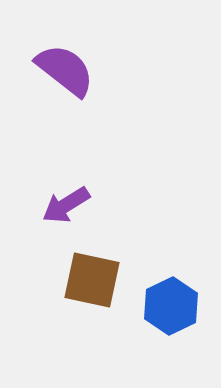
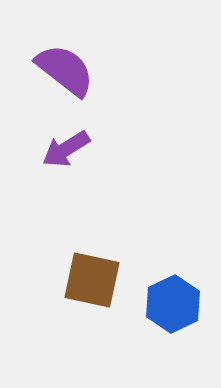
purple arrow: moved 56 px up
blue hexagon: moved 2 px right, 2 px up
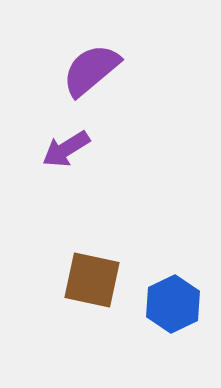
purple semicircle: moved 26 px right; rotated 78 degrees counterclockwise
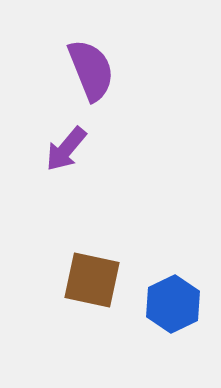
purple semicircle: rotated 108 degrees clockwise
purple arrow: rotated 18 degrees counterclockwise
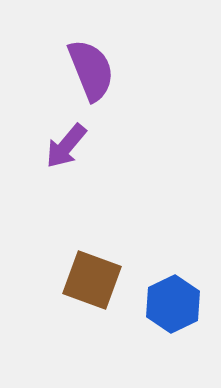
purple arrow: moved 3 px up
brown square: rotated 8 degrees clockwise
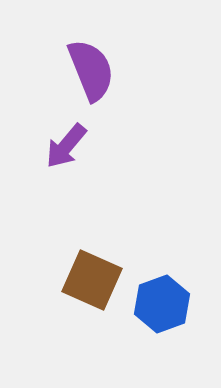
brown square: rotated 4 degrees clockwise
blue hexagon: moved 11 px left; rotated 6 degrees clockwise
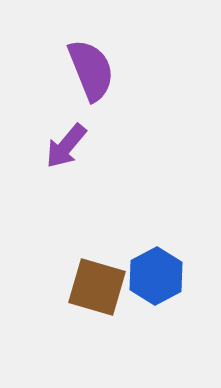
brown square: moved 5 px right, 7 px down; rotated 8 degrees counterclockwise
blue hexagon: moved 6 px left, 28 px up; rotated 8 degrees counterclockwise
